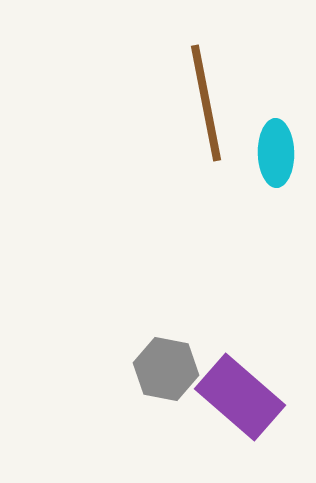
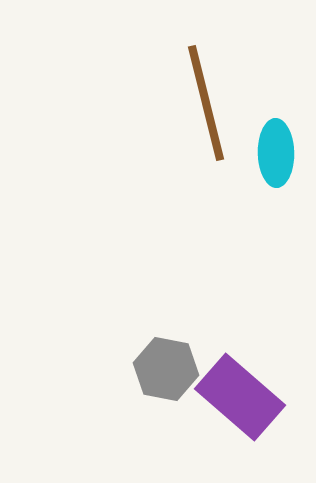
brown line: rotated 3 degrees counterclockwise
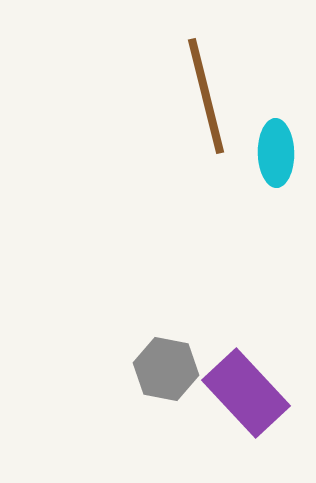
brown line: moved 7 px up
purple rectangle: moved 6 px right, 4 px up; rotated 6 degrees clockwise
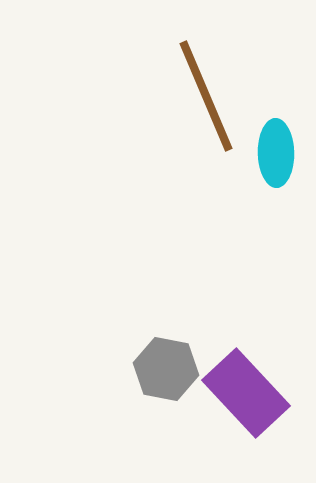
brown line: rotated 9 degrees counterclockwise
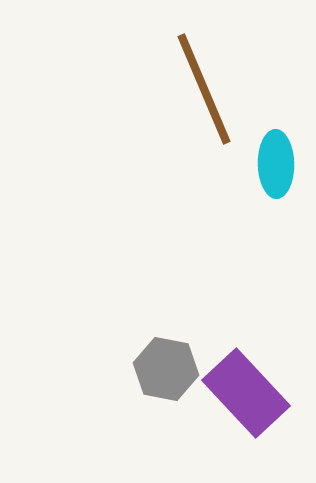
brown line: moved 2 px left, 7 px up
cyan ellipse: moved 11 px down
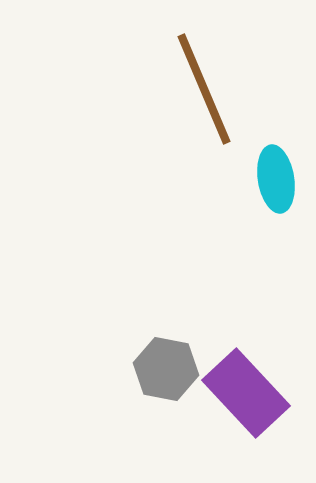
cyan ellipse: moved 15 px down; rotated 8 degrees counterclockwise
